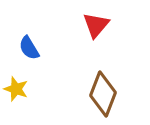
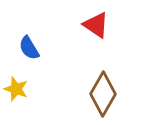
red triangle: rotated 36 degrees counterclockwise
brown diamond: rotated 9 degrees clockwise
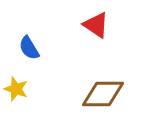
brown diamond: rotated 60 degrees clockwise
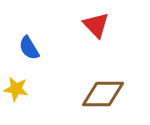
red triangle: rotated 12 degrees clockwise
yellow star: rotated 10 degrees counterclockwise
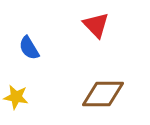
yellow star: moved 8 px down
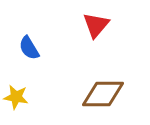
red triangle: rotated 24 degrees clockwise
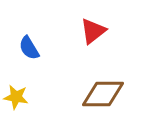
red triangle: moved 3 px left, 6 px down; rotated 12 degrees clockwise
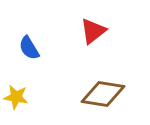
brown diamond: rotated 9 degrees clockwise
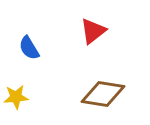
yellow star: rotated 15 degrees counterclockwise
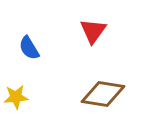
red triangle: rotated 16 degrees counterclockwise
